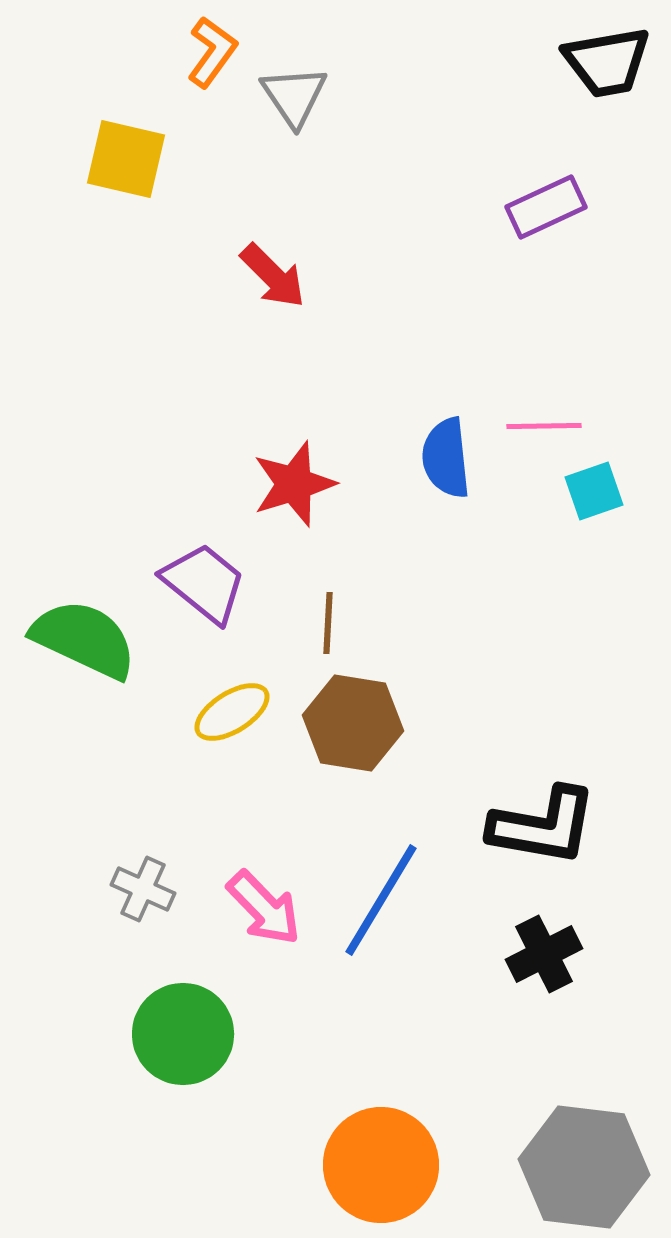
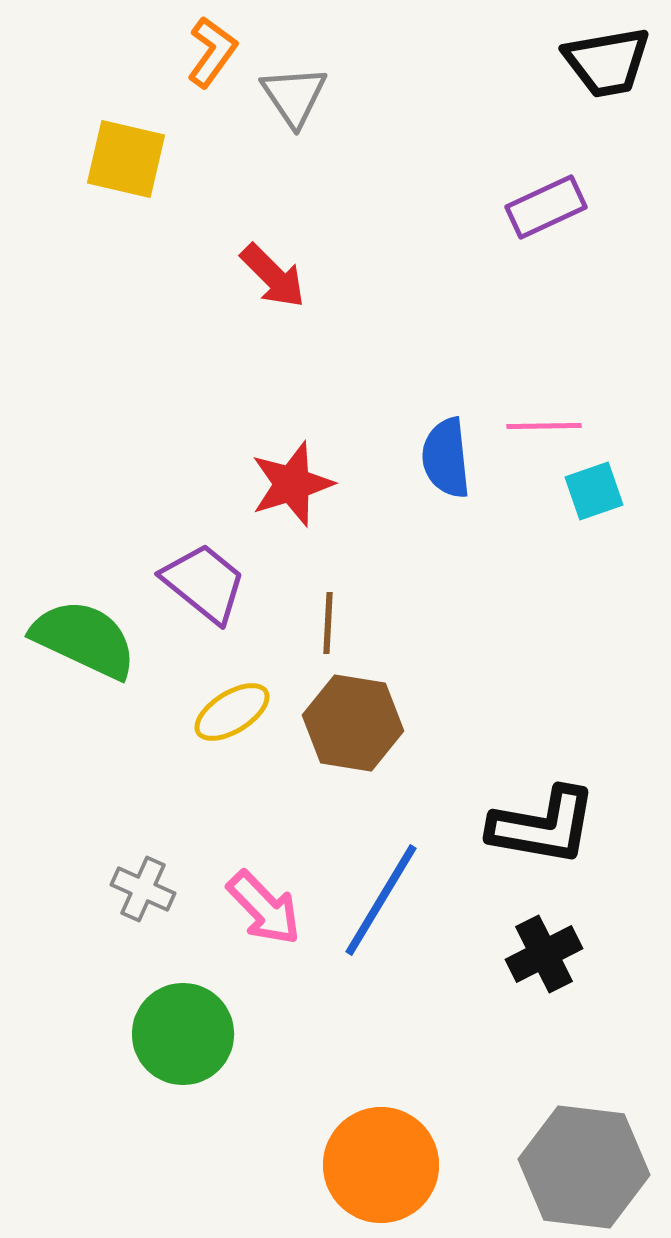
red star: moved 2 px left
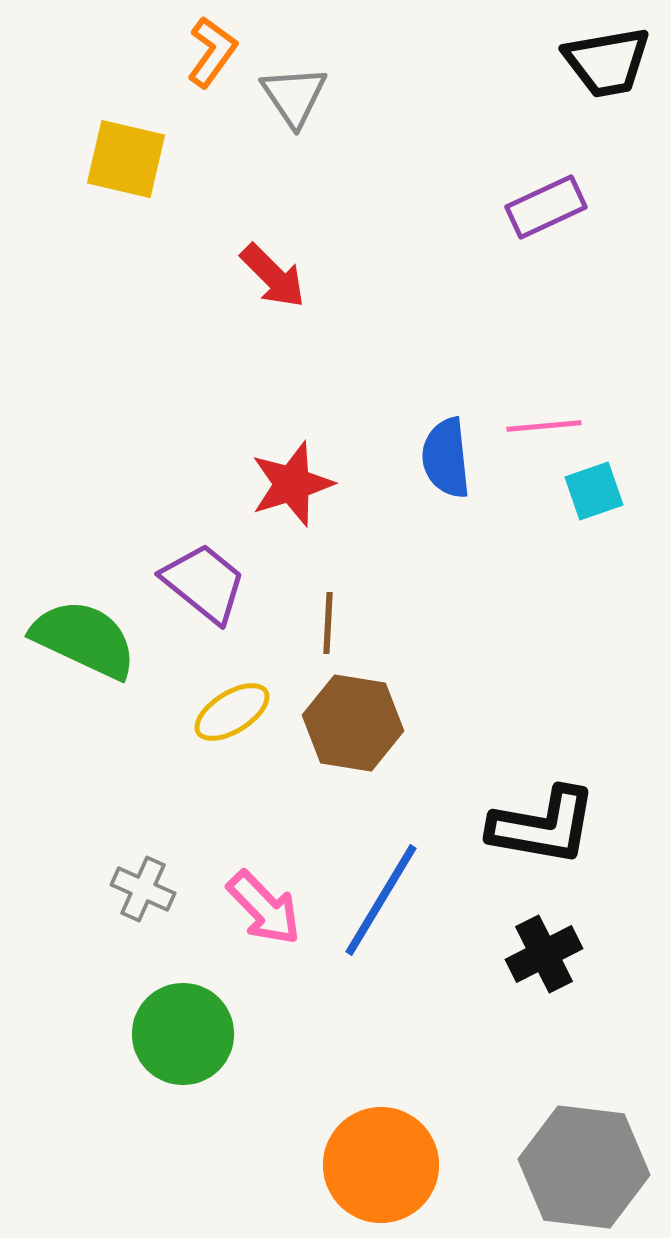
pink line: rotated 4 degrees counterclockwise
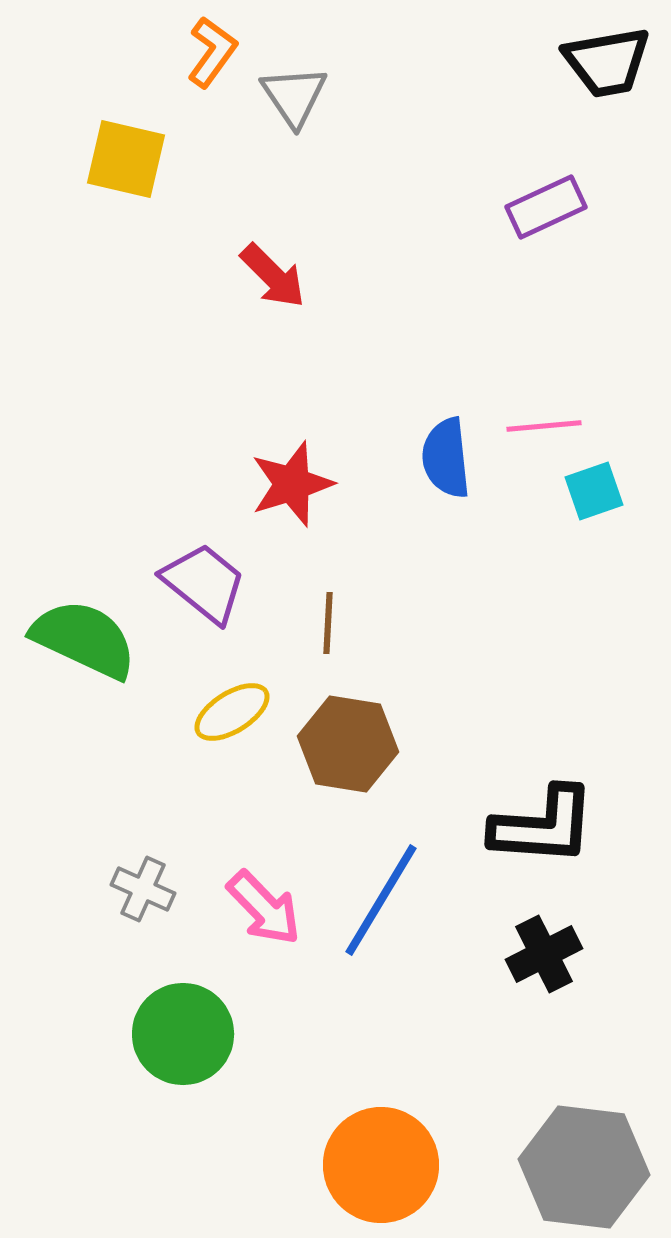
brown hexagon: moved 5 px left, 21 px down
black L-shape: rotated 6 degrees counterclockwise
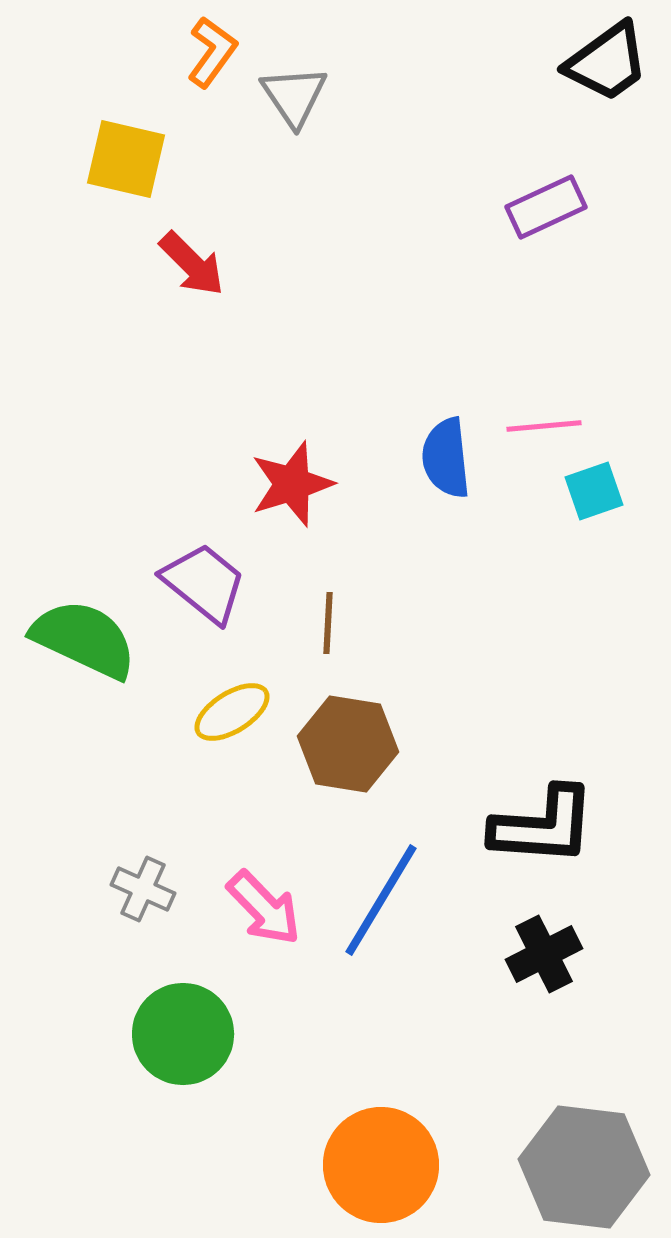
black trapezoid: rotated 26 degrees counterclockwise
red arrow: moved 81 px left, 12 px up
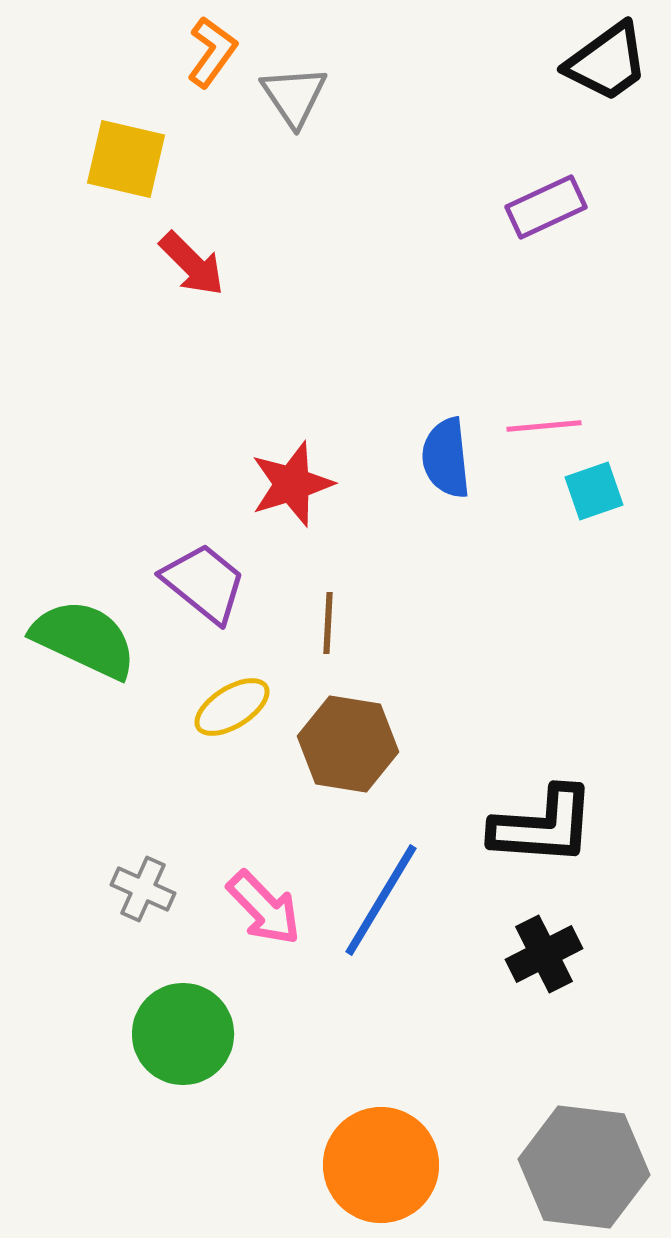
yellow ellipse: moved 5 px up
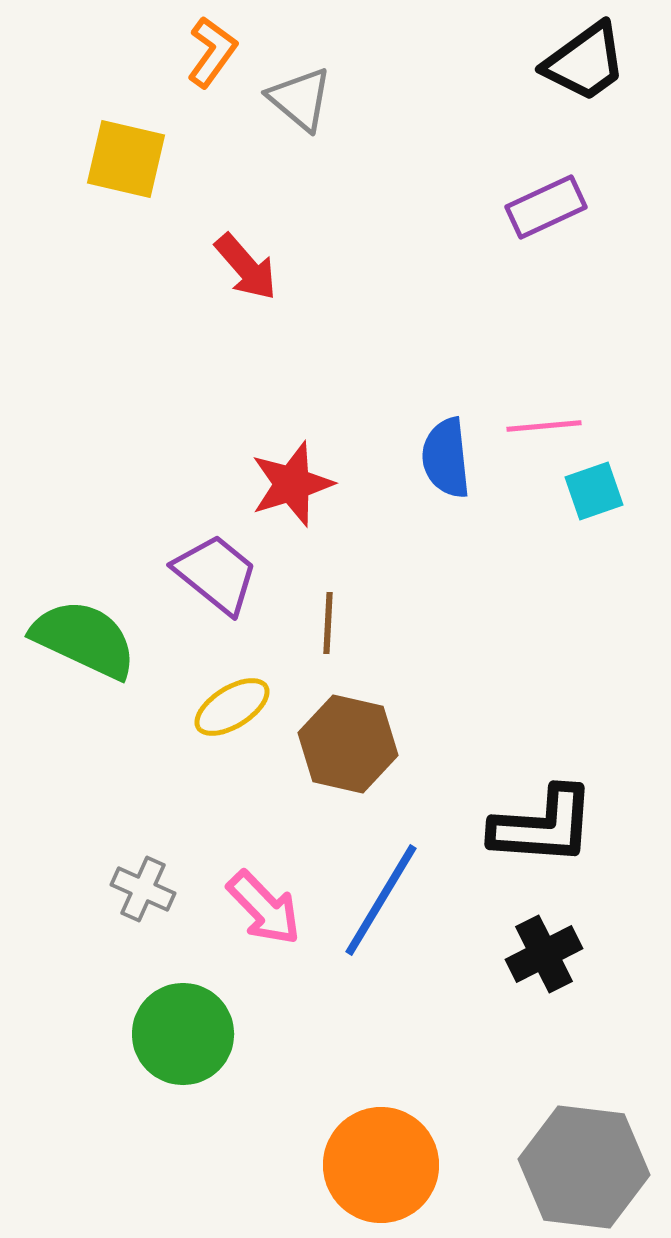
black trapezoid: moved 22 px left
gray triangle: moved 6 px right, 3 px down; rotated 16 degrees counterclockwise
red arrow: moved 54 px right, 3 px down; rotated 4 degrees clockwise
purple trapezoid: moved 12 px right, 9 px up
brown hexagon: rotated 4 degrees clockwise
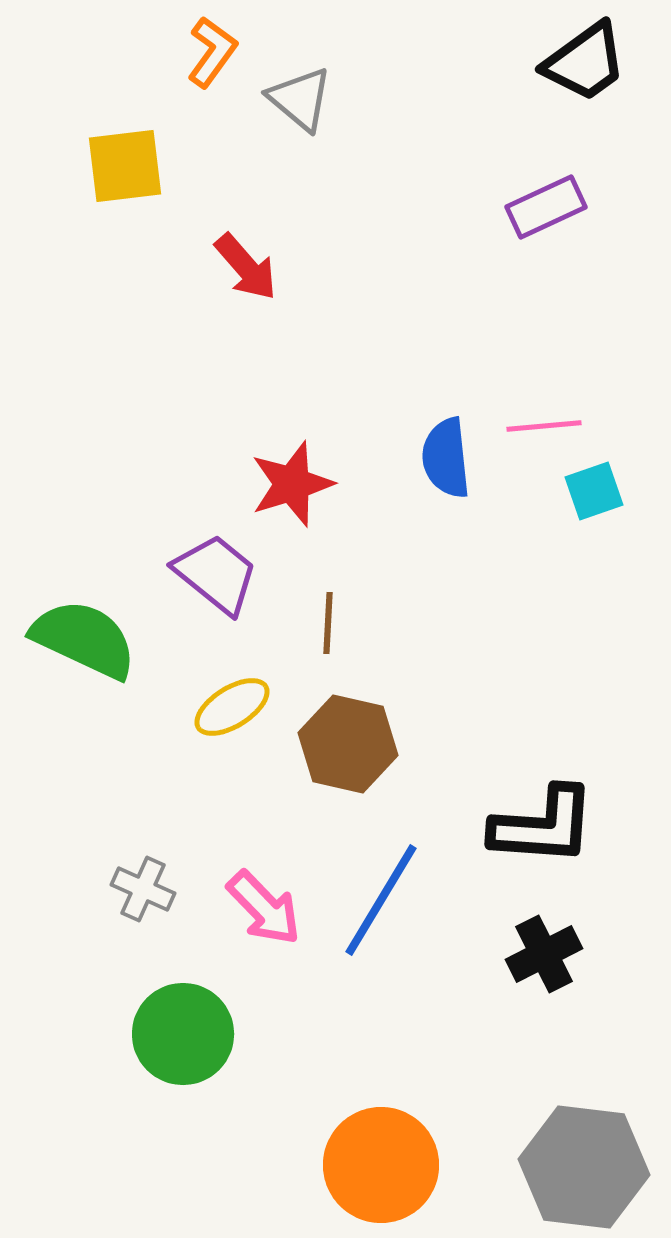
yellow square: moved 1 px left, 7 px down; rotated 20 degrees counterclockwise
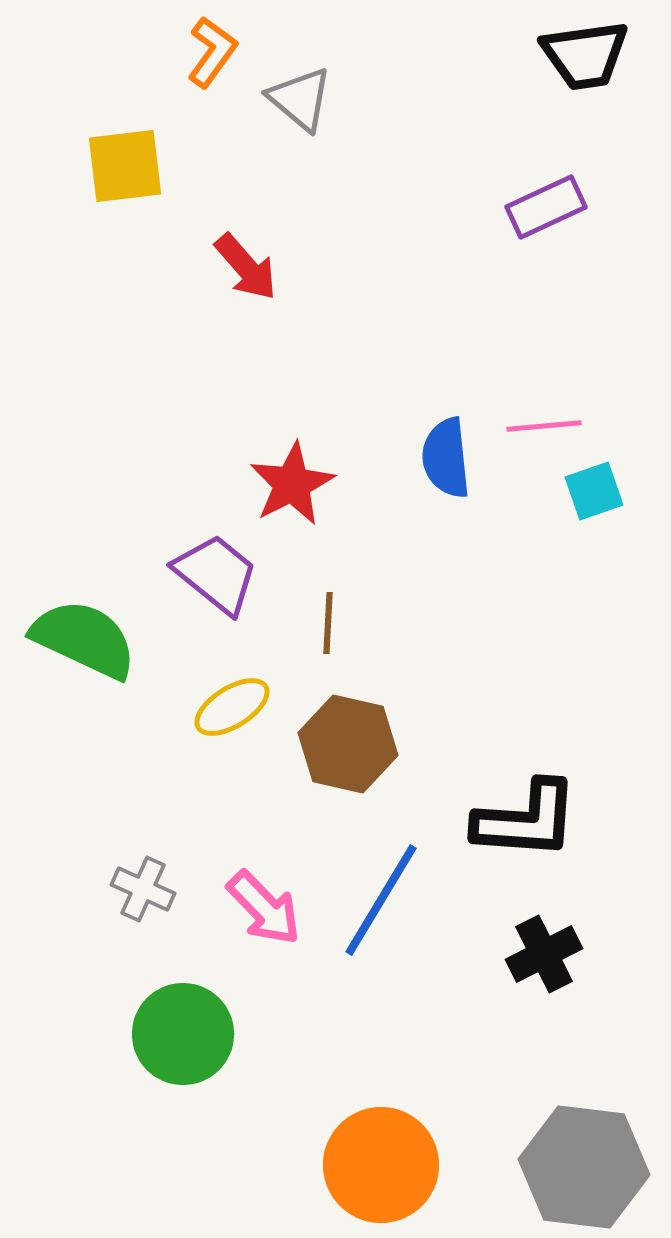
black trapezoid: moved 7 px up; rotated 28 degrees clockwise
red star: rotated 10 degrees counterclockwise
black L-shape: moved 17 px left, 6 px up
